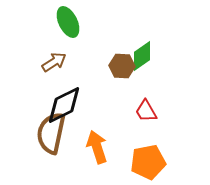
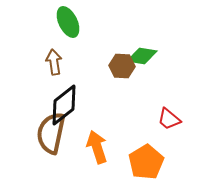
green diamond: rotated 44 degrees clockwise
brown arrow: rotated 65 degrees counterclockwise
black diamond: rotated 12 degrees counterclockwise
red trapezoid: moved 23 px right, 8 px down; rotated 20 degrees counterclockwise
orange pentagon: moved 2 px left; rotated 20 degrees counterclockwise
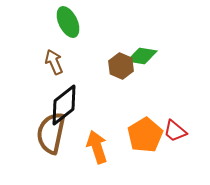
brown arrow: rotated 15 degrees counterclockwise
brown hexagon: moved 1 px left; rotated 20 degrees clockwise
red trapezoid: moved 6 px right, 12 px down
orange pentagon: moved 1 px left, 27 px up
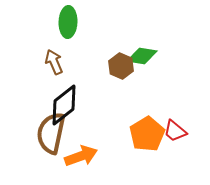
green ellipse: rotated 28 degrees clockwise
orange pentagon: moved 2 px right, 1 px up
orange arrow: moved 16 px left, 9 px down; rotated 88 degrees clockwise
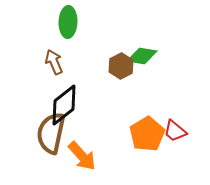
brown hexagon: rotated 10 degrees clockwise
orange arrow: moved 1 px right; rotated 68 degrees clockwise
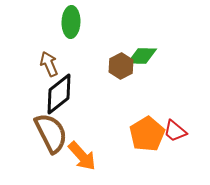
green ellipse: moved 3 px right
green diamond: rotated 8 degrees counterclockwise
brown arrow: moved 5 px left, 2 px down
black diamond: moved 5 px left, 11 px up
brown semicircle: rotated 141 degrees clockwise
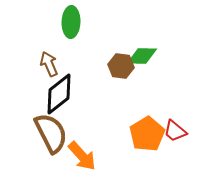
brown hexagon: rotated 25 degrees counterclockwise
